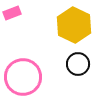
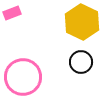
yellow hexagon: moved 8 px right, 3 px up
black circle: moved 3 px right, 2 px up
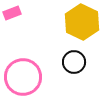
black circle: moved 7 px left
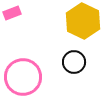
yellow hexagon: moved 1 px right, 1 px up
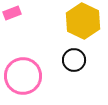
black circle: moved 2 px up
pink circle: moved 1 px up
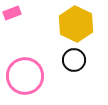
yellow hexagon: moved 7 px left, 3 px down
pink circle: moved 2 px right
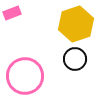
yellow hexagon: rotated 16 degrees clockwise
black circle: moved 1 px right, 1 px up
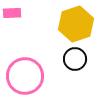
pink rectangle: rotated 18 degrees clockwise
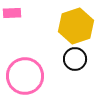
yellow hexagon: moved 2 px down
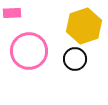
yellow hexagon: moved 8 px right
pink circle: moved 4 px right, 25 px up
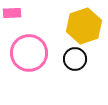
pink circle: moved 2 px down
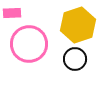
yellow hexagon: moved 6 px left, 1 px up
pink circle: moved 9 px up
